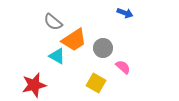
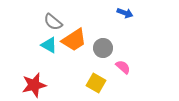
cyan triangle: moved 8 px left, 11 px up
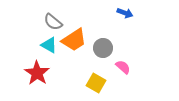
red star: moved 3 px right, 12 px up; rotated 25 degrees counterclockwise
